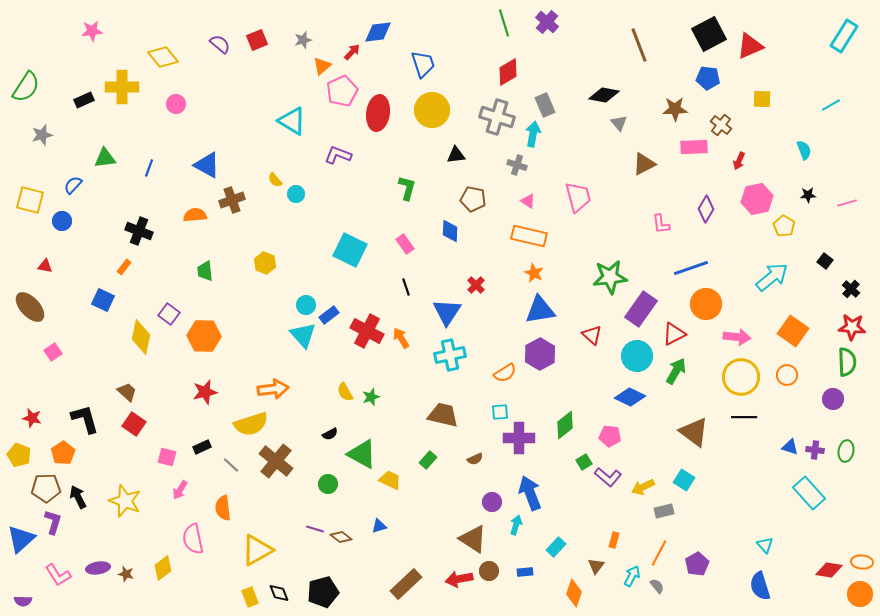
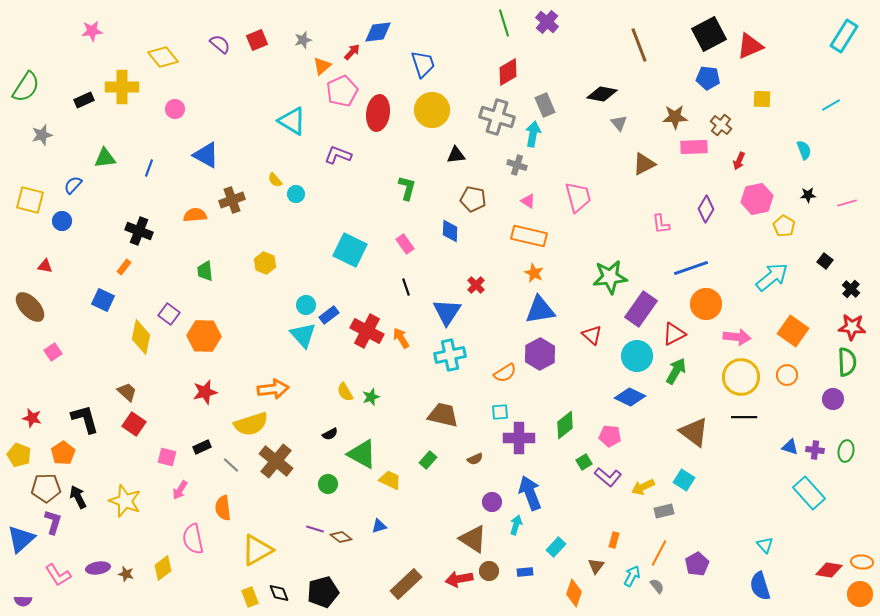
black diamond at (604, 95): moved 2 px left, 1 px up
pink circle at (176, 104): moved 1 px left, 5 px down
brown star at (675, 109): moved 8 px down
blue triangle at (207, 165): moved 1 px left, 10 px up
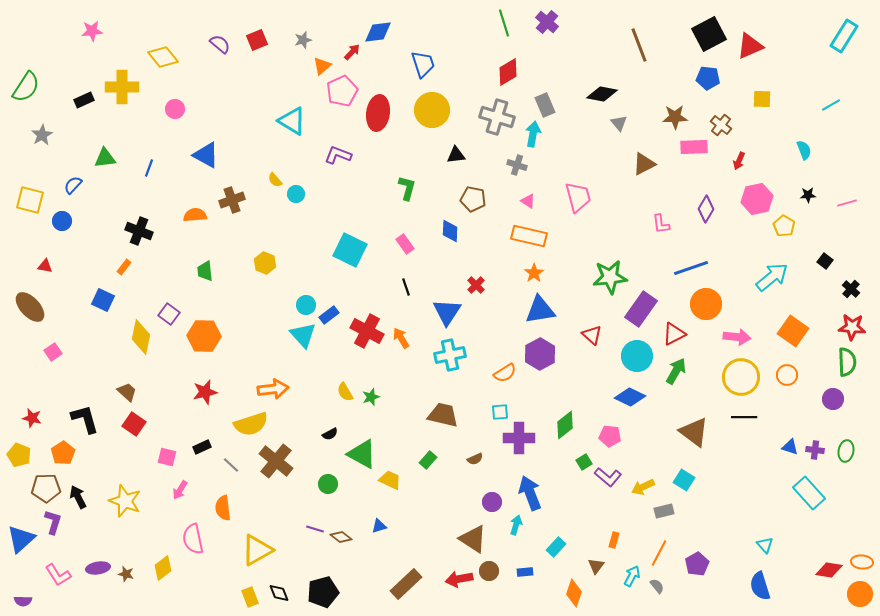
gray star at (42, 135): rotated 15 degrees counterclockwise
orange star at (534, 273): rotated 12 degrees clockwise
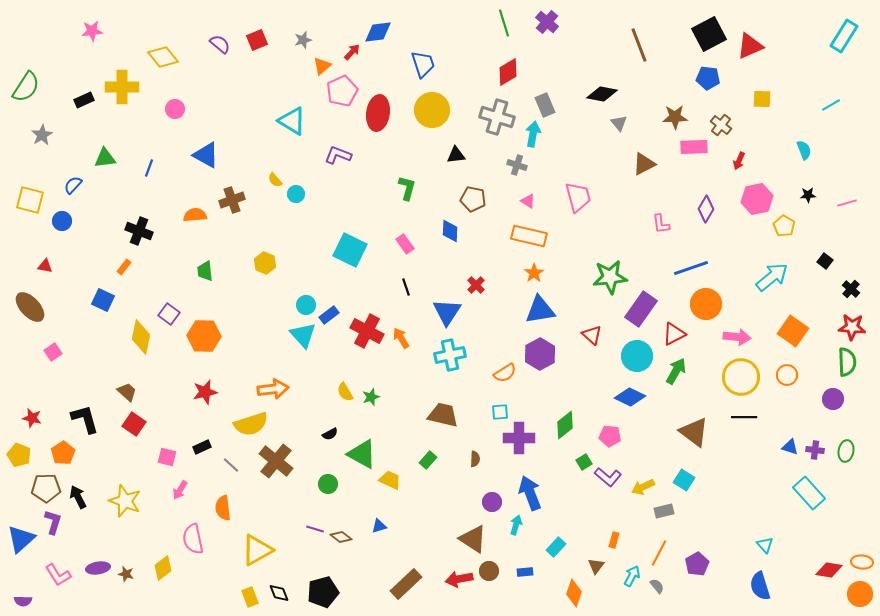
brown semicircle at (475, 459): rotated 63 degrees counterclockwise
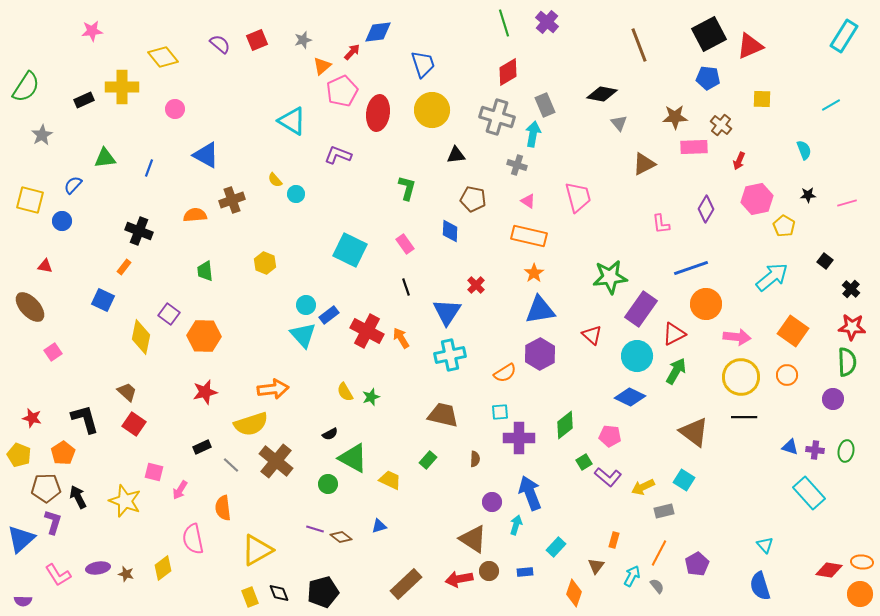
green triangle at (362, 454): moved 9 px left, 4 px down
pink square at (167, 457): moved 13 px left, 15 px down
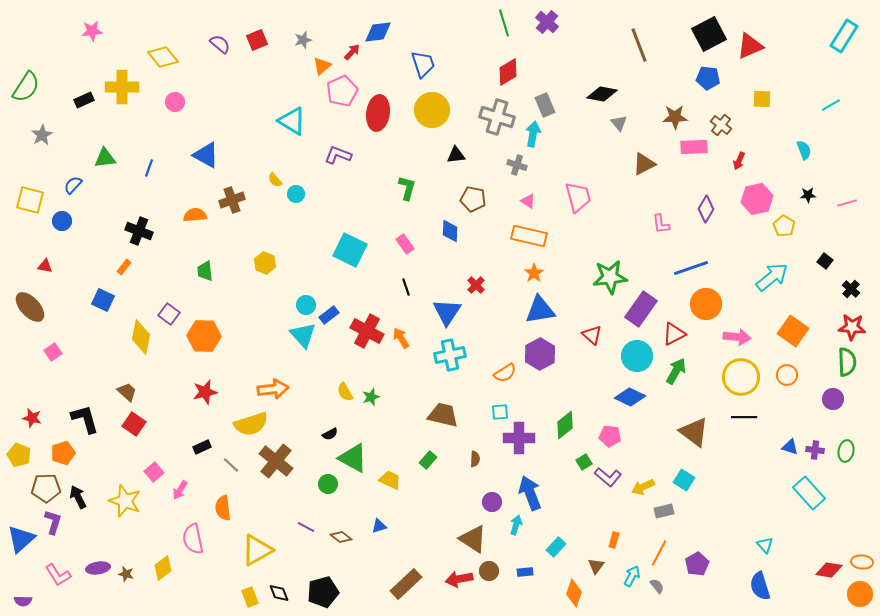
pink circle at (175, 109): moved 7 px up
orange pentagon at (63, 453): rotated 15 degrees clockwise
pink square at (154, 472): rotated 36 degrees clockwise
purple line at (315, 529): moved 9 px left, 2 px up; rotated 12 degrees clockwise
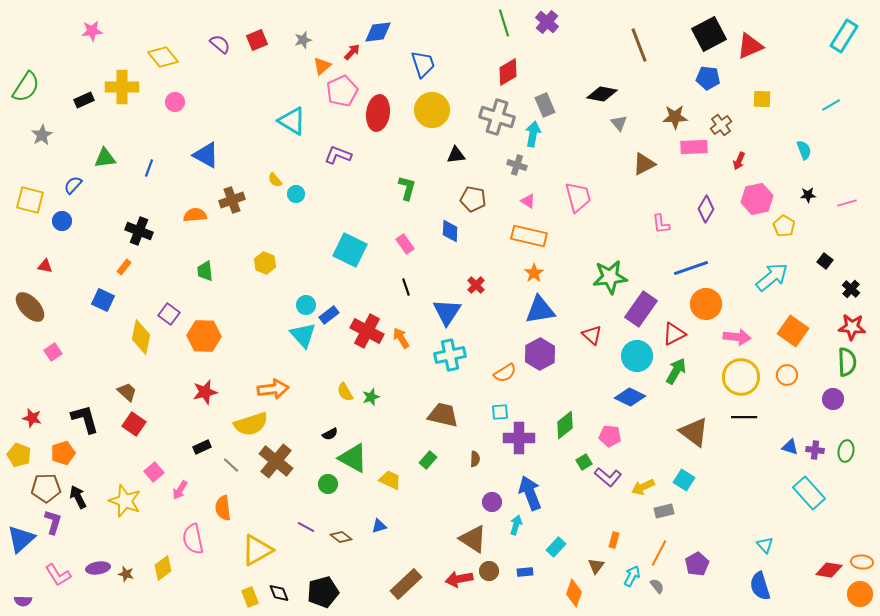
brown cross at (721, 125): rotated 15 degrees clockwise
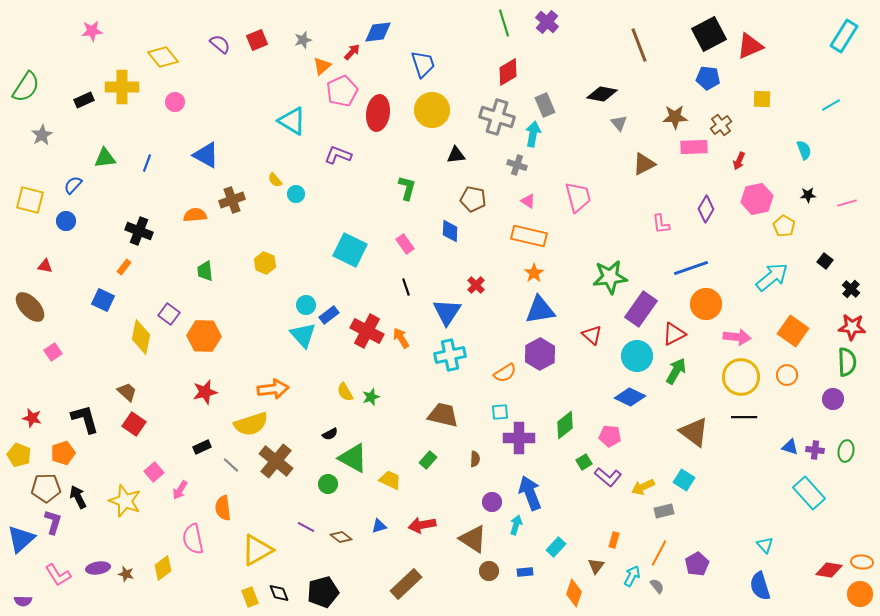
blue line at (149, 168): moved 2 px left, 5 px up
blue circle at (62, 221): moved 4 px right
red arrow at (459, 579): moved 37 px left, 54 px up
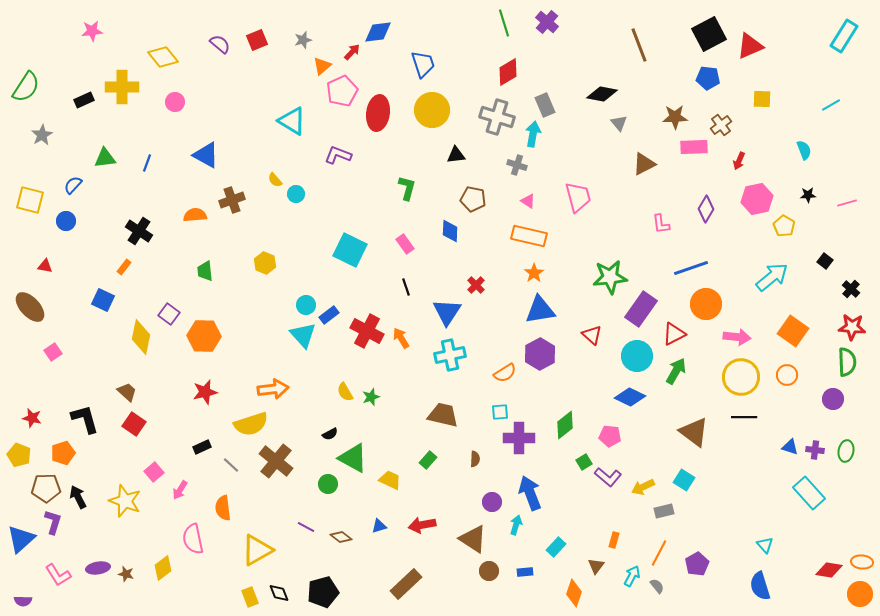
black cross at (139, 231): rotated 12 degrees clockwise
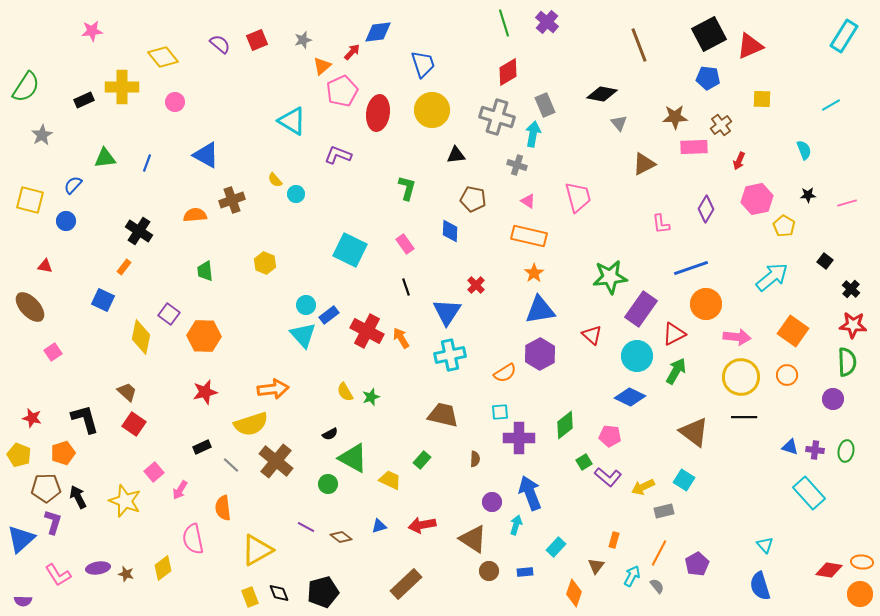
red star at (852, 327): moved 1 px right, 2 px up
green rectangle at (428, 460): moved 6 px left
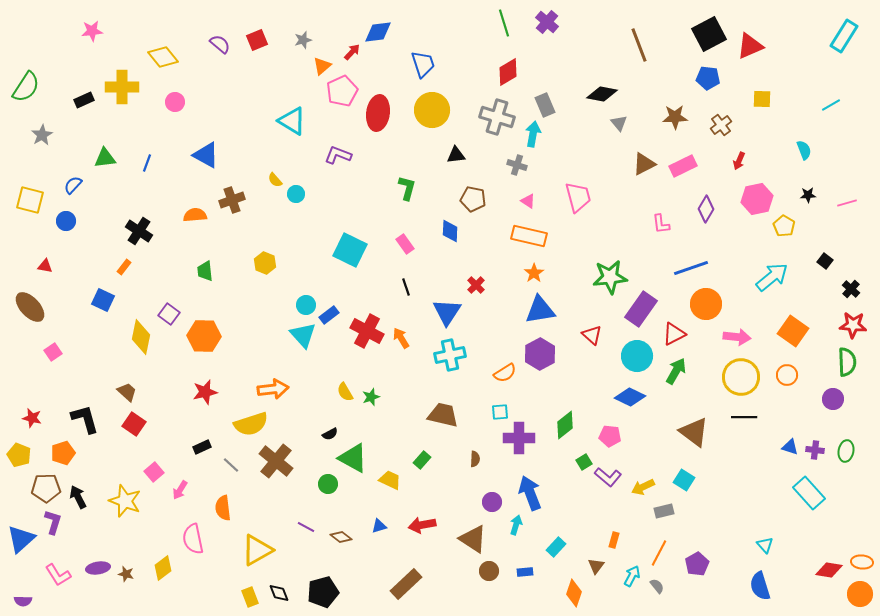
pink rectangle at (694, 147): moved 11 px left, 19 px down; rotated 24 degrees counterclockwise
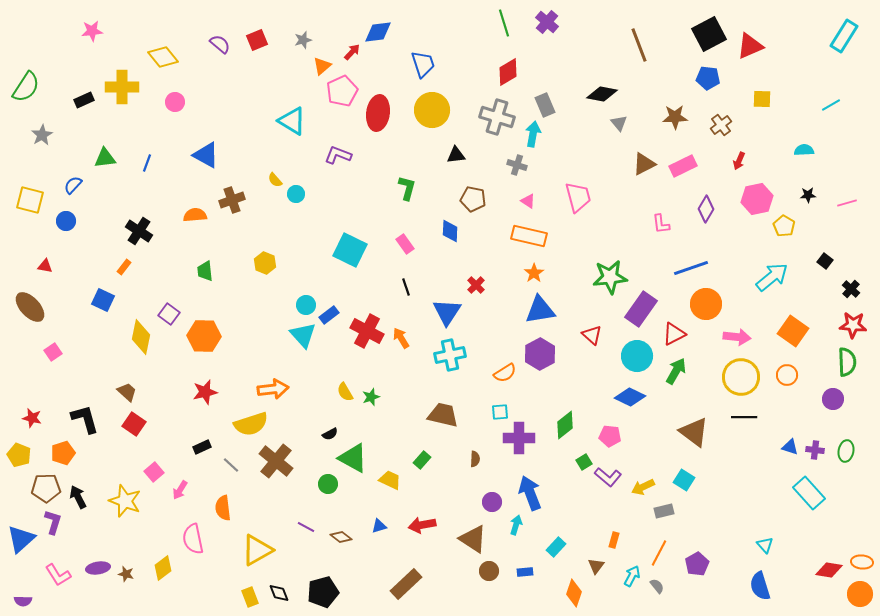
cyan semicircle at (804, 150): rotated 72 degrees counterclockwise
